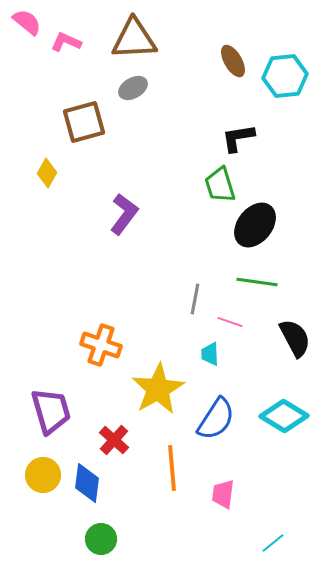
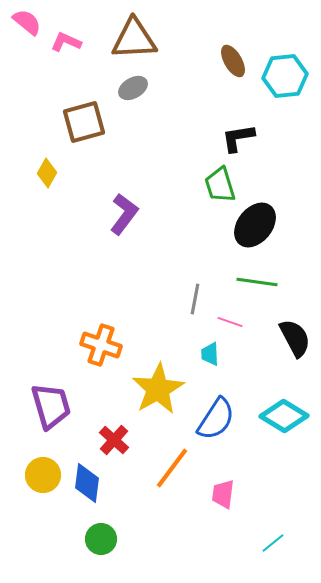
purple trapezoid: moved 5 px up
orange line: rotated 42 degrees clockwise
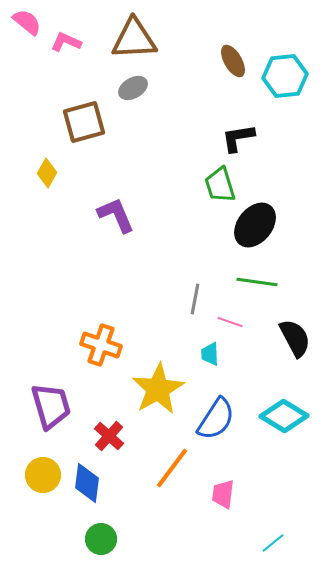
purple L-shape: moved 8 px left, 1 px down; rotated 60 degrees counterclockwise
red cross: moved 5 px left, 4 px up
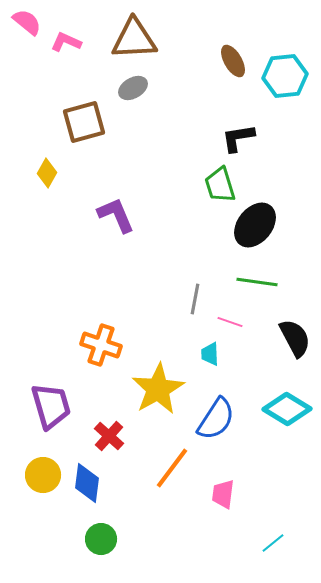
cyan diamond: moved 3 px right, 7 px up
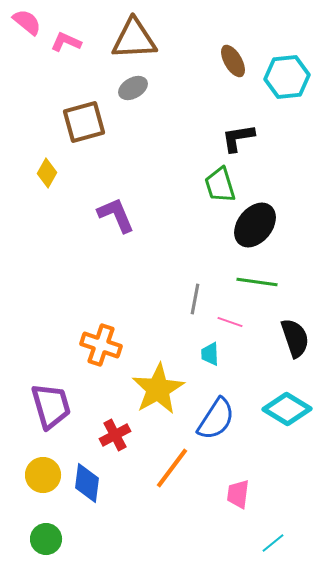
cyan hexagon: moved 2 px right, 1 px down
black semicircle: rotated 9 degrees clockwise
red cross: moved 6 px right, 1 px up; rotated 20 degrees clockwise
pink trapezoid: moved 15 px right
green circle: moved 55 px left
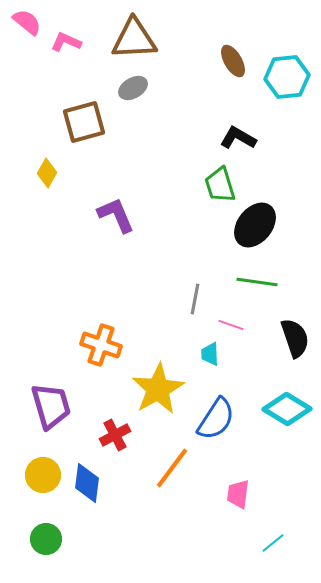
black L-shape: rotated 39 degrees clockwise
pink line: moved 1 px right, 3 px down
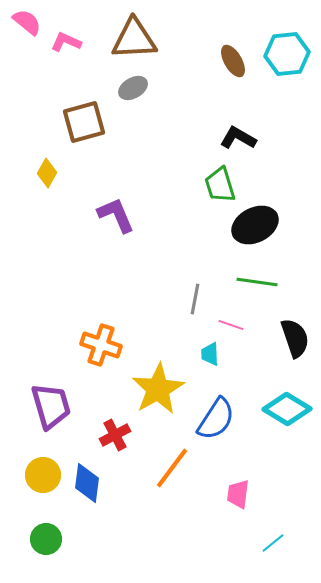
cyan hexagon: moved 23 px up
black ellipse: rotated 24 degrees clockwise
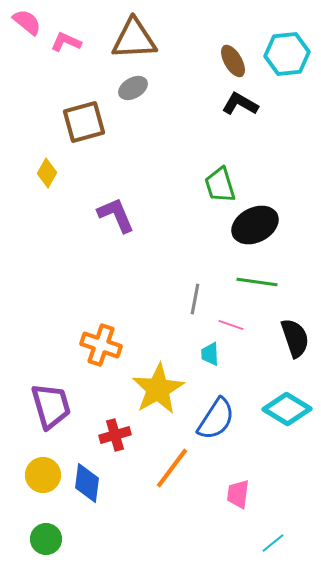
black L-shape: moved 2 px right, 34 px up
red cross: rotated 12 degrees clockwise
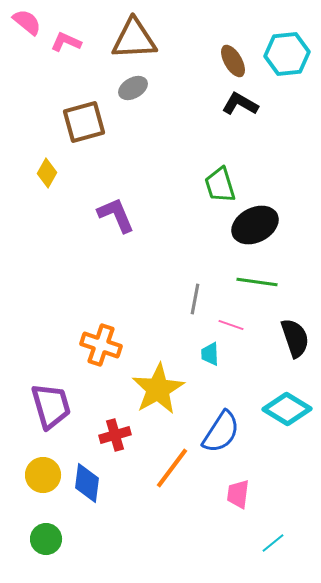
blue semicircle: moved 5 px right, 13 px down
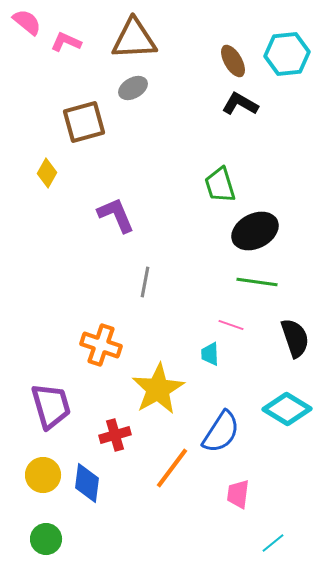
black ellipse: moved 6 px down
gray line: moved 50 px left, 17 px up
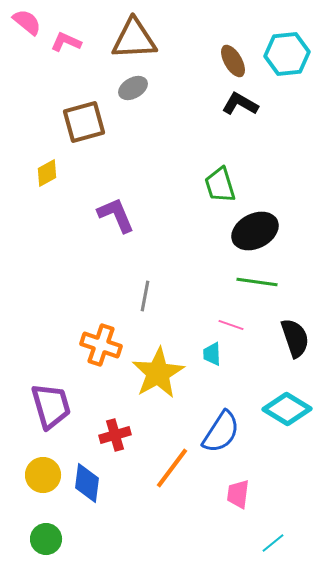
yellow diamond: rotated 32 degrees clockwise
gray line: moved 14 px down
cyan trapezoid: moved 2 px right
yellow star: moved 16 px up
